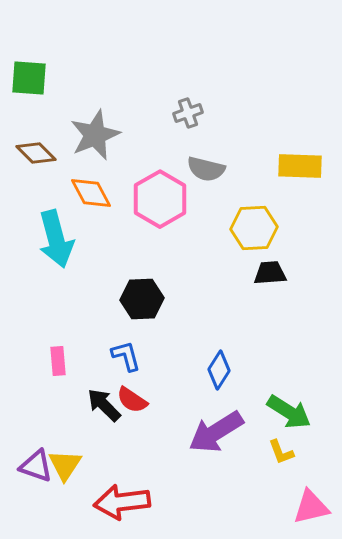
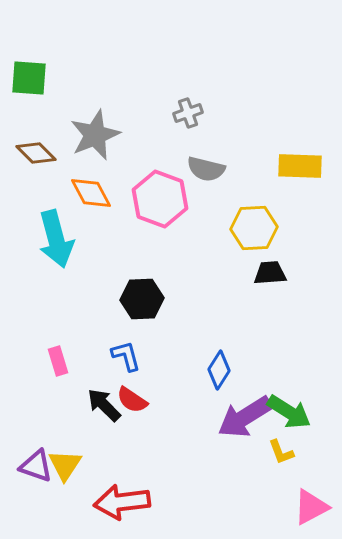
pink hexagon: rotated 10 degrees counterclockwise
pink rectangle: rotated 12 degrees counterclockwise
purple arrow: moved 29 px right, 15 px up
pink triangle: rotated 15 degrees counterclockwise
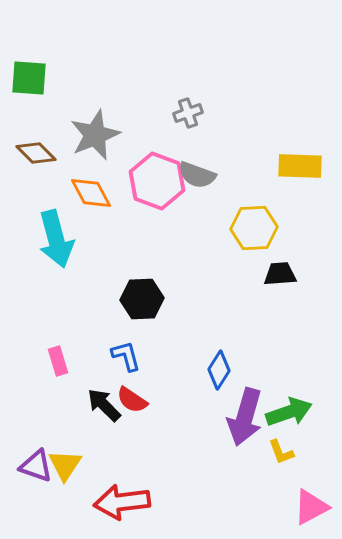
gray semicircle: moved 9 px left, 6 px down; rotated 6 degrees clockwise
pink hexagon: moved 3 px left, 18 px up
black trapezoid: moved 10 px right, 1 px down
green arrow: rotated 51 degrees counterclockwise
purple arrow: rotated 42 degrees counterclockwise
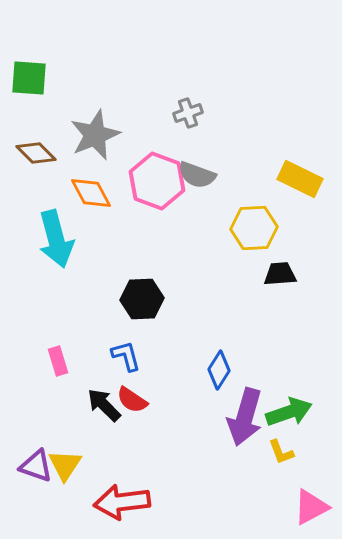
yellow rectangle: moved 13 px down; rotated 24 degrees clockwise
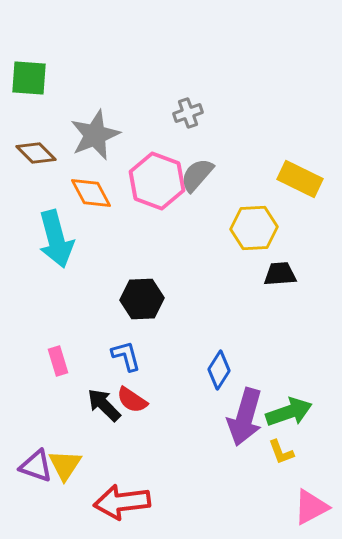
gray semicircle: rotated 111 degrees clockwise
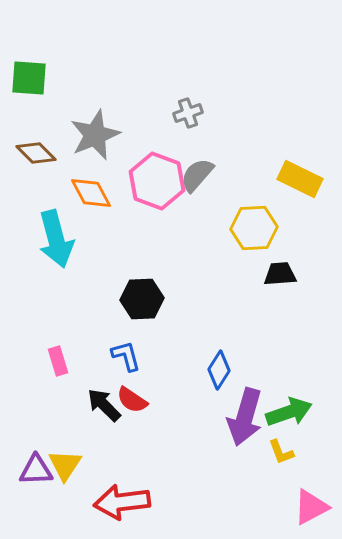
purple triangle: moved 4 px down; rotated 21 degrees counterclockwise
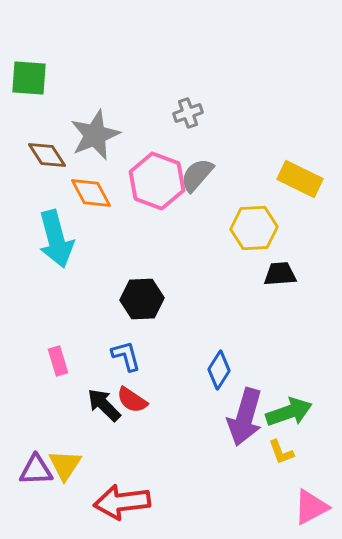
brown diamond: moved 11 px right, 2 px down; rotated 12 degrees clockwise
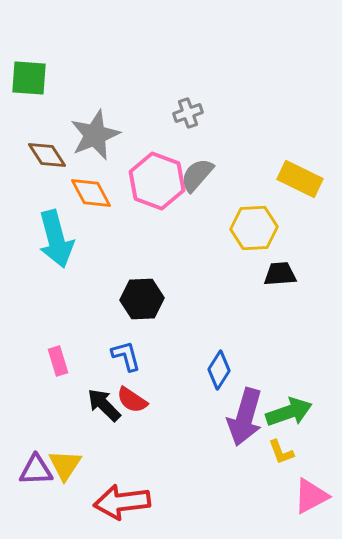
pink triangle: moved 11 px up
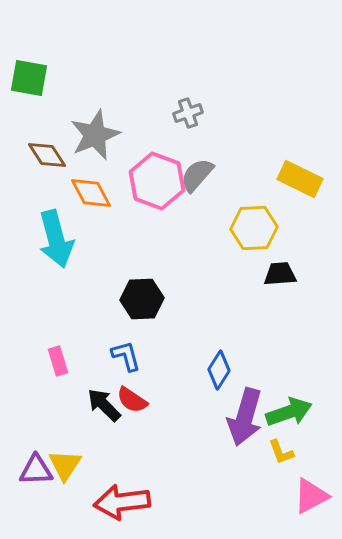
green square: rotated 6 degrees clockwise
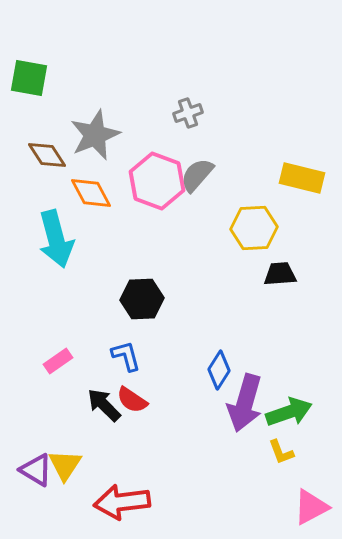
yellow rectangle: moved 2 px right, 1 px up; rotated 12 degrees counterclockwise
pink rectangle: rotated 72 degrees clockwise
purple arrow: moved 14 px up
purple triangle: rotated 33 degrees clockwise
pink triangle: moved 11 px down
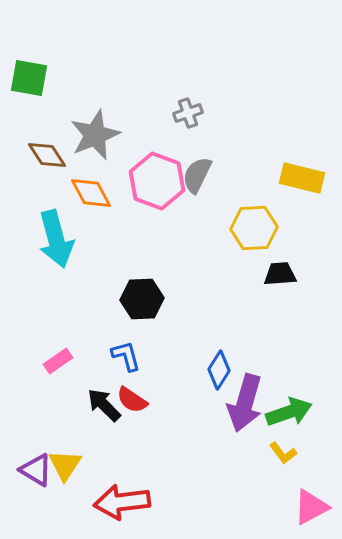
gray semicircle: rotated 15 degrees counterclockwise
yellow L-shape: moved 2 px right, 1 px down; rotated 16 degrees counterclockwise
